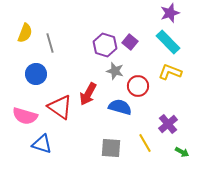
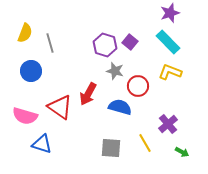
blue circle: moved 5 px left, 3 px up
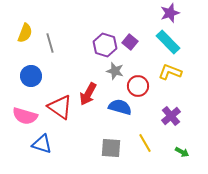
blue circle: moved 5 px down
purple cross: moved 3 px right, 8 px up
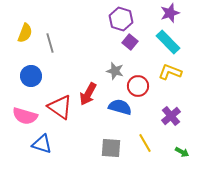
purple hexagon: moved 16 px right, 26 px up
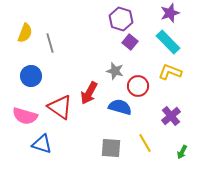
red arrow: moved 1 px right, 1 px up
green arrow: rotated 88 degrees clockwise
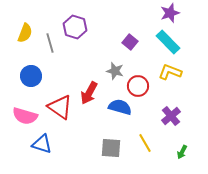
purple hexagon: moved 46 px left, 8 px down
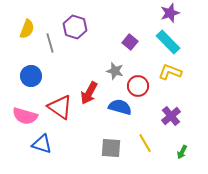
yellow semicircle: moved 2 px right, 4 px up
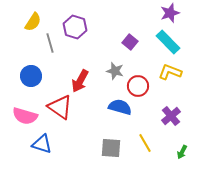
yellow semicircle: moved 6 px right, 7 px up; rotated 12 degrees clockwise
red arrow: moved 9 px left, 12 px up
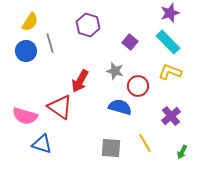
yellow semicircle: moved 3 px left
purple hexagon: moved 13 px right, 2 px up
blue circle: moved 5 px left, 25 px up
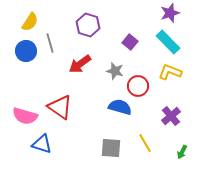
red arrow: moved 17 px up; rotated 25 degrees clockwise
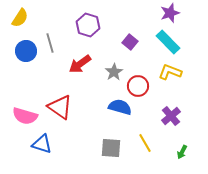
yellow semicircle: moved 10 px left, 4 px up
gray star: moved 1 px left, 1 px down; rotated 24 degrees clockwise
